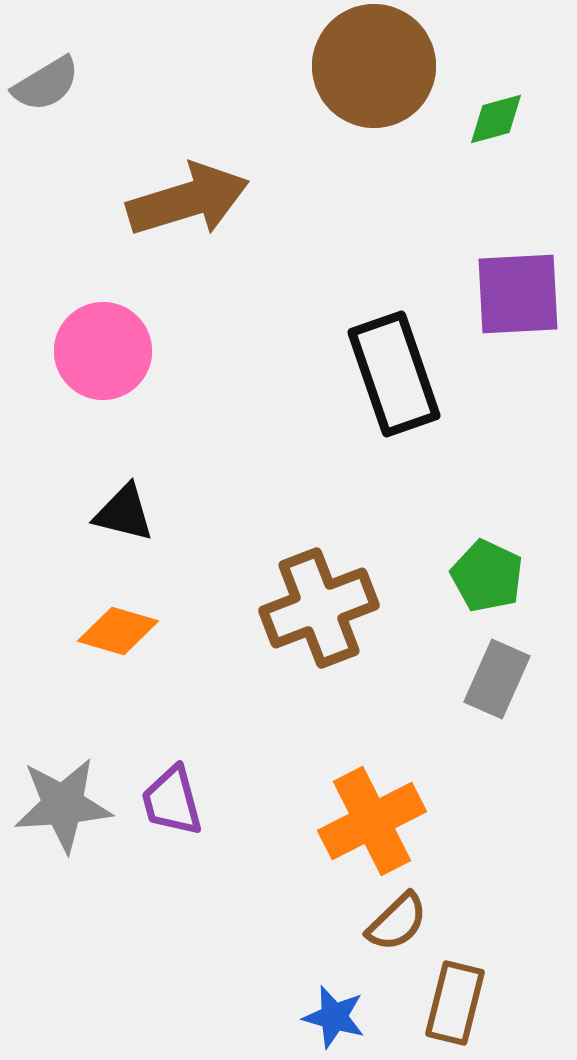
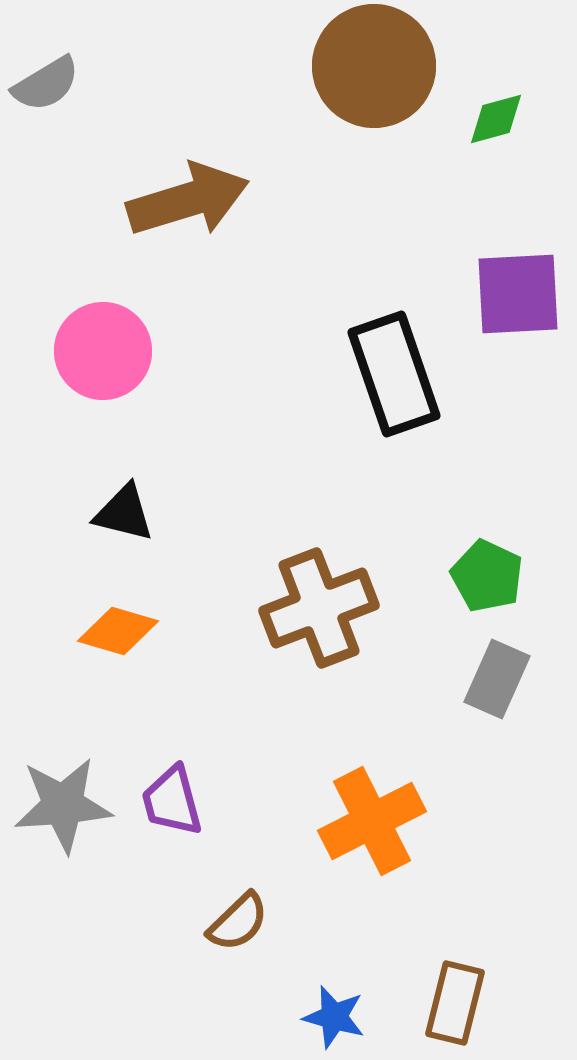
brown semicircle: moved 159 px left
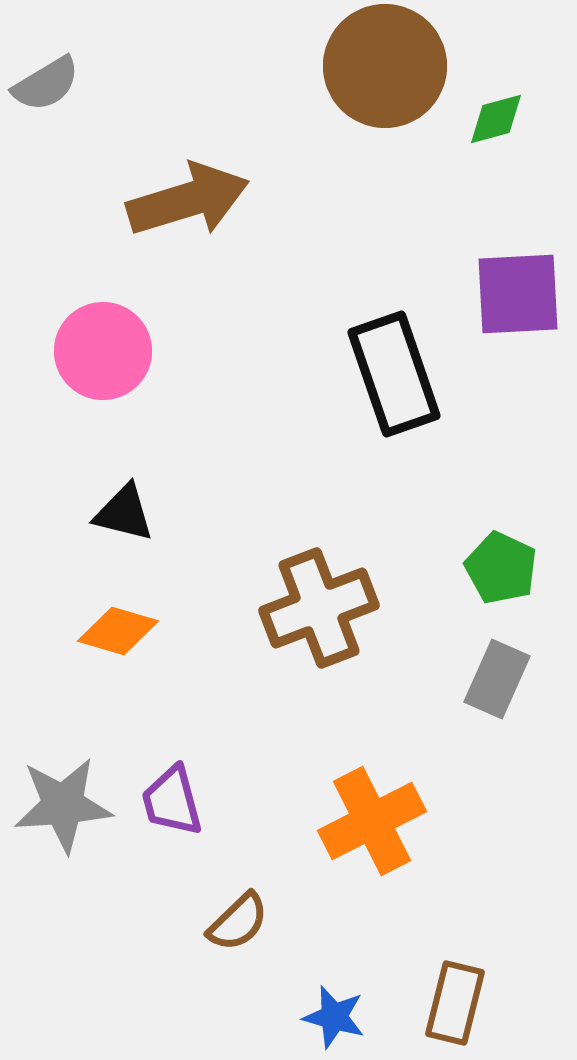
brown circle: moved 11 px right
green pentagon: moved 14 px right, 8 px up
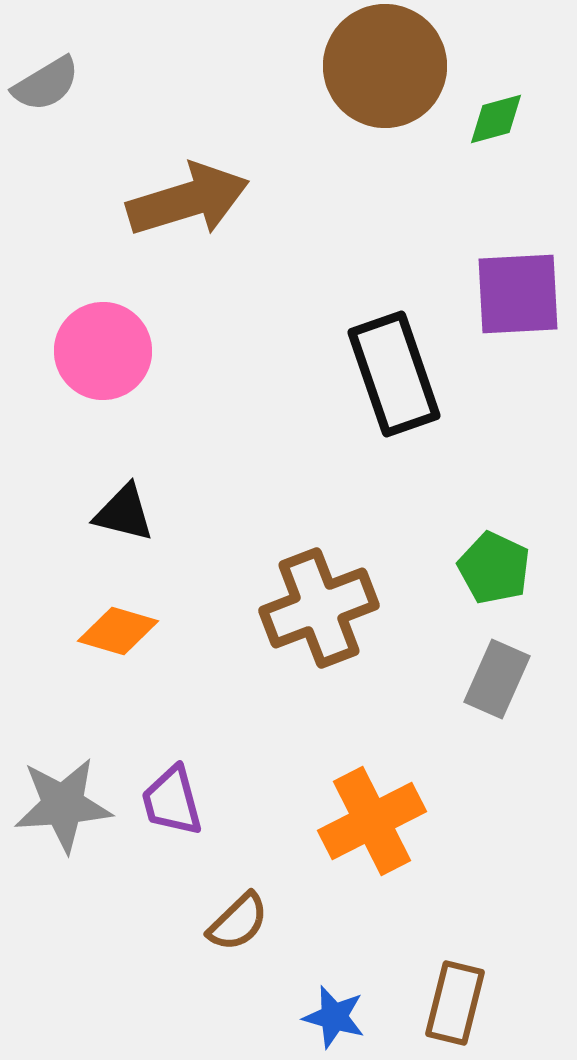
green pentagon: moved 7 px left
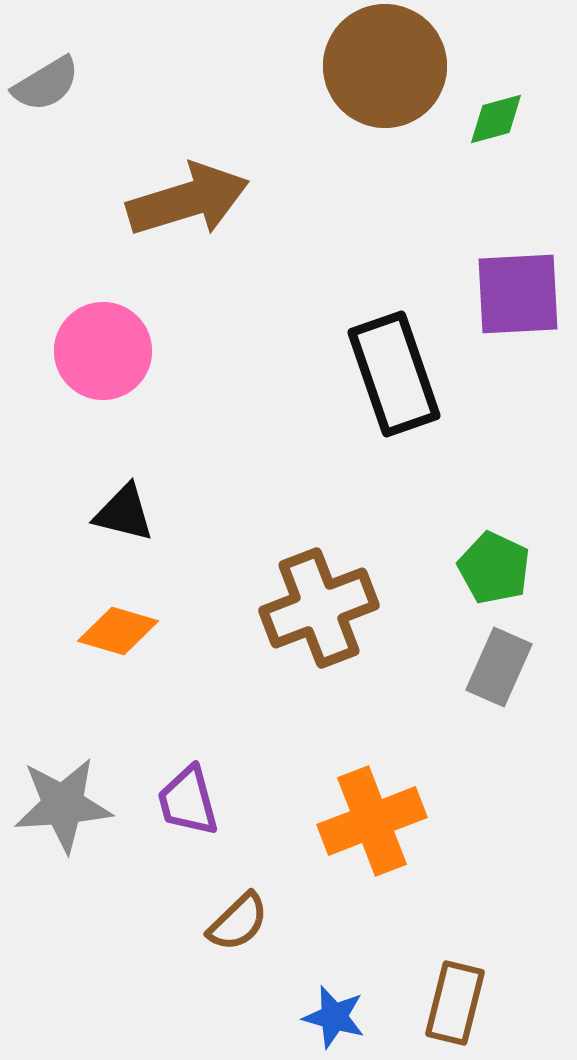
gray rectangle: moved 2 px right, 12 px up
purple trapezoid: moved 16 px right
orange cross: rotated 6 degrees clockwise
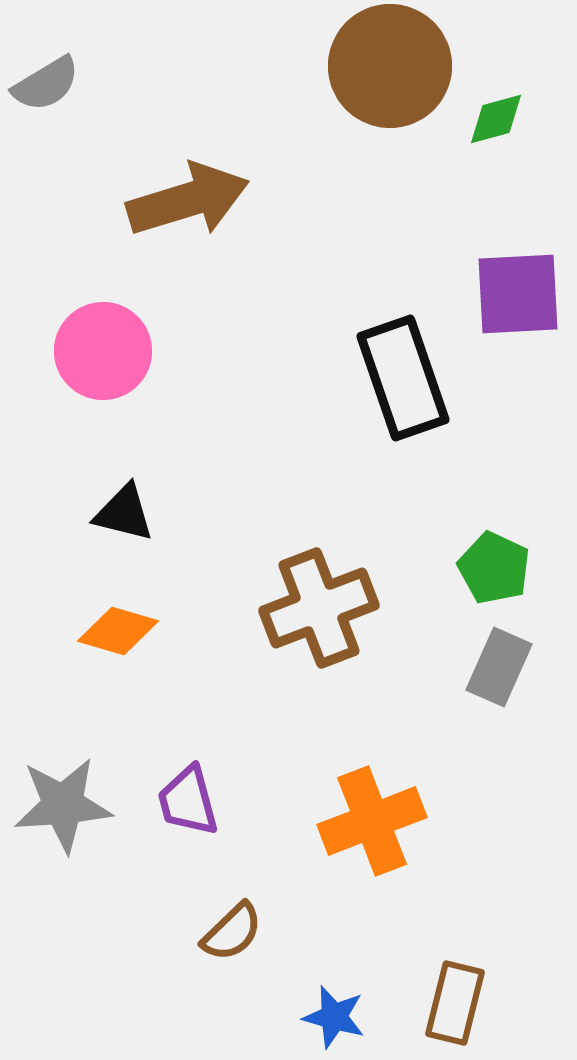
brown circle: moved 5 px right
black rectangle: moved 9 px right, 4 px down
brown semicircle: moved 6 px left, 10 px down
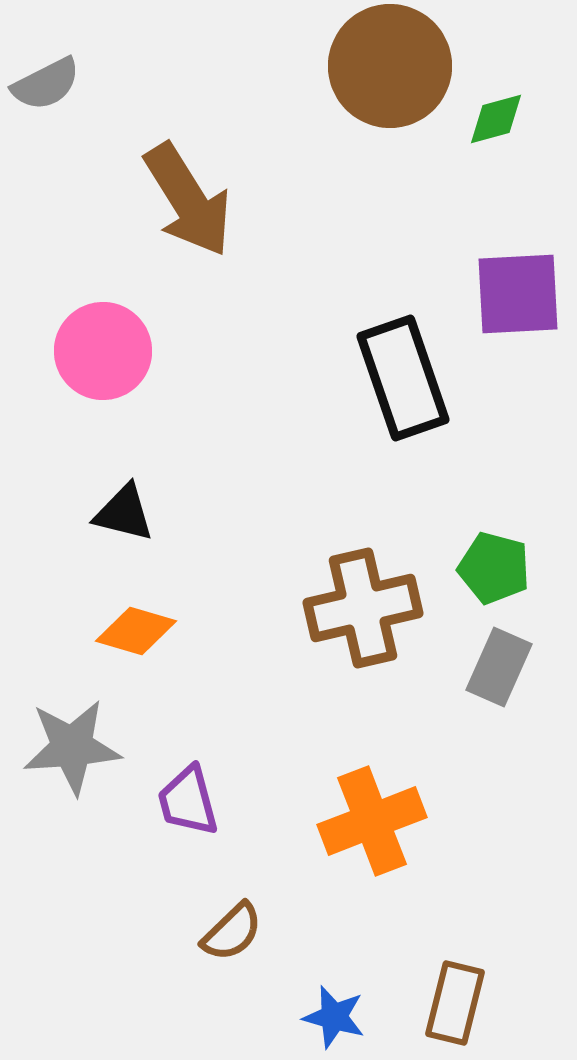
gray semicircle: rotated 4 degrees clockwise
brown arrow: rotated 75 degrees clockwise
green pentagon: rotated 10 degrees counterclockwise
brown cross: moved 44 px right; rotated 8 degrees clockwise
orange diamond: moved 18 px right
gray star: moved 9 px right, 58 px up
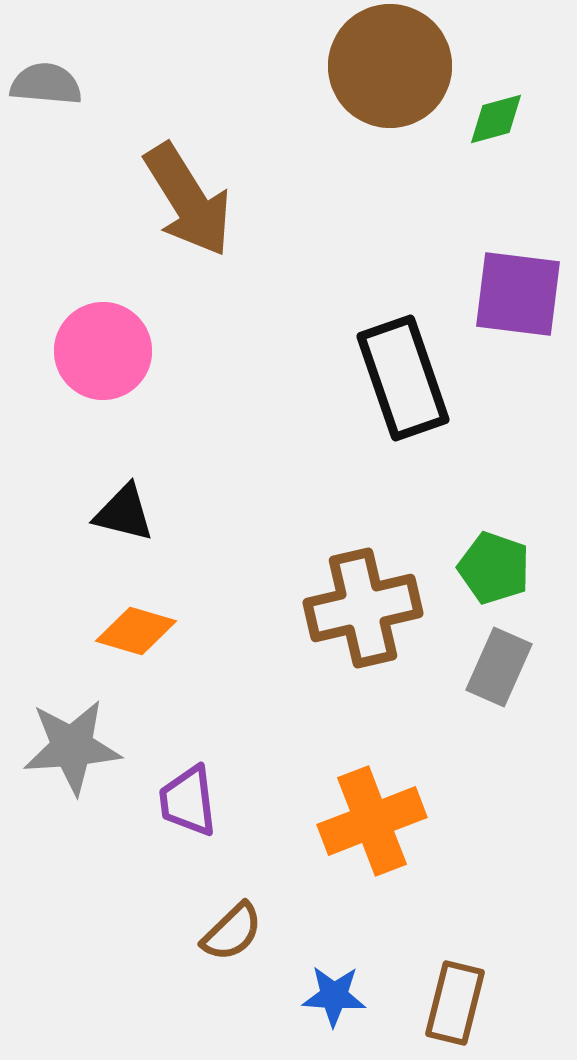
gray semicircle: rotated 148 degrees counterclockwise
purple square: rotated 10 degrees clockwise
green pentagon: rotated 4 degrees clockwise
purple trapezoid: rotated 8 degrees clockwise
blue star: moved 21 px up; rotated 12 degrees counterclockwise
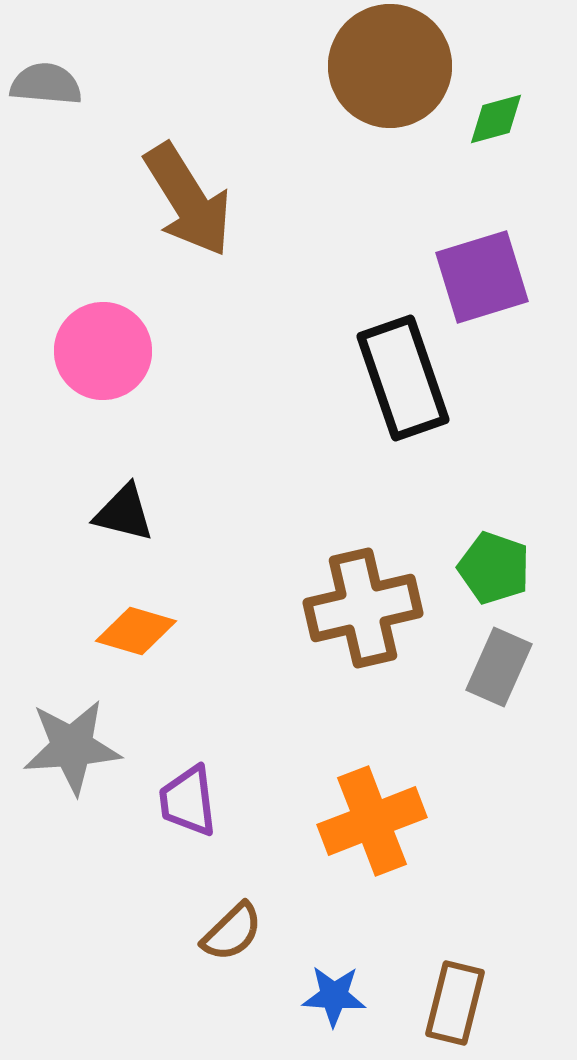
purple square: moved 36 px left, 17 px up; rotated 24 degrees counterclockwise
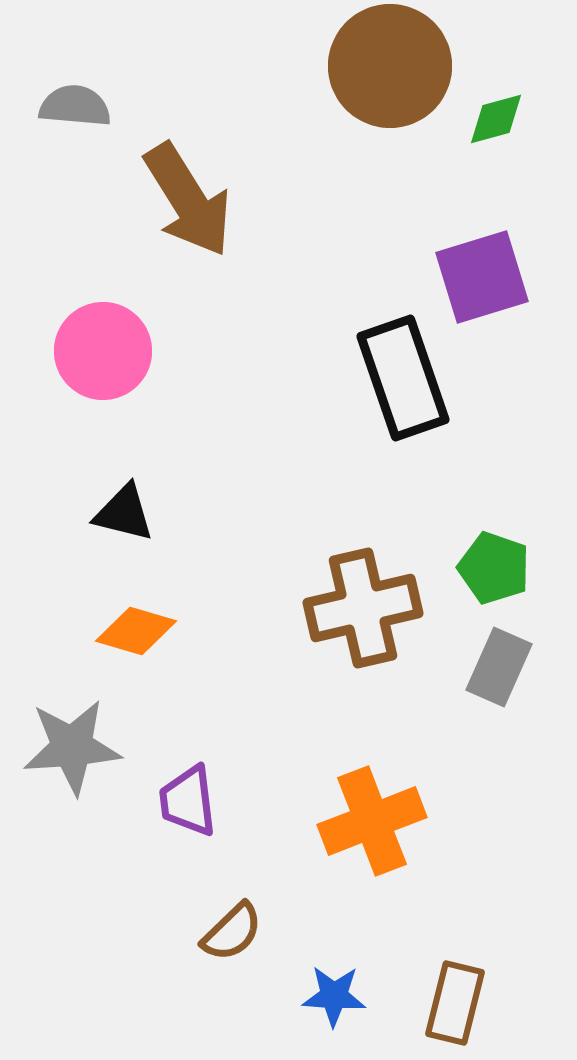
gray semicircle: moved 29 px right, 22 px down
